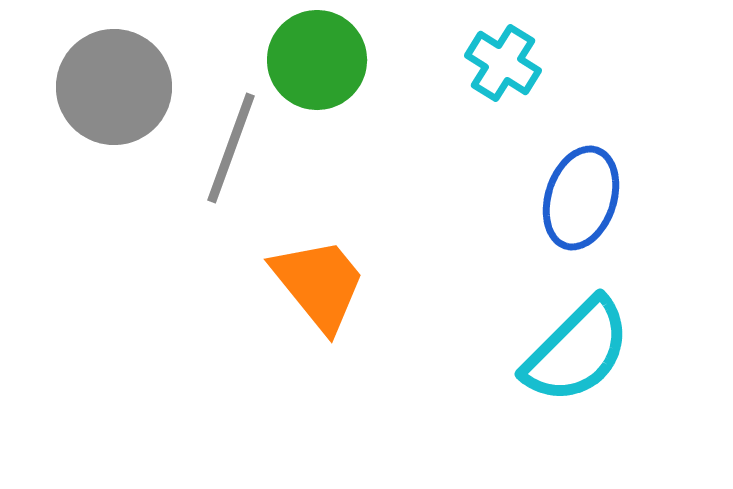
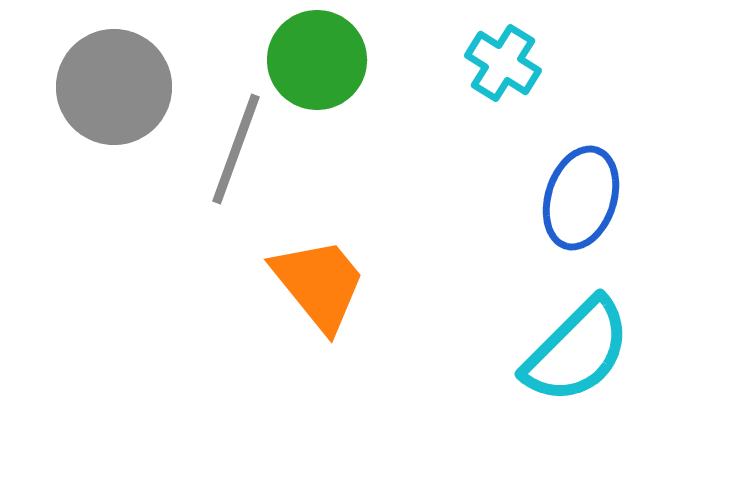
gray line: moved 5 px right, 1 px down
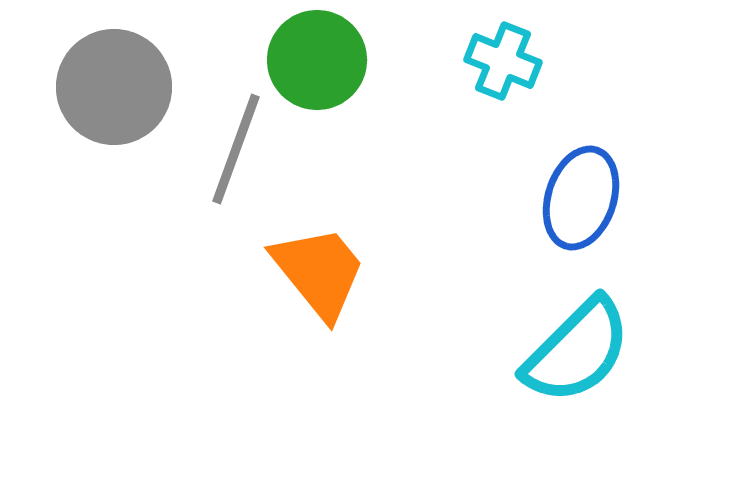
cyan cross: moved 2 px up; rotated 10 degrees counterclockwise
orange trapezoid: moved 12 px up
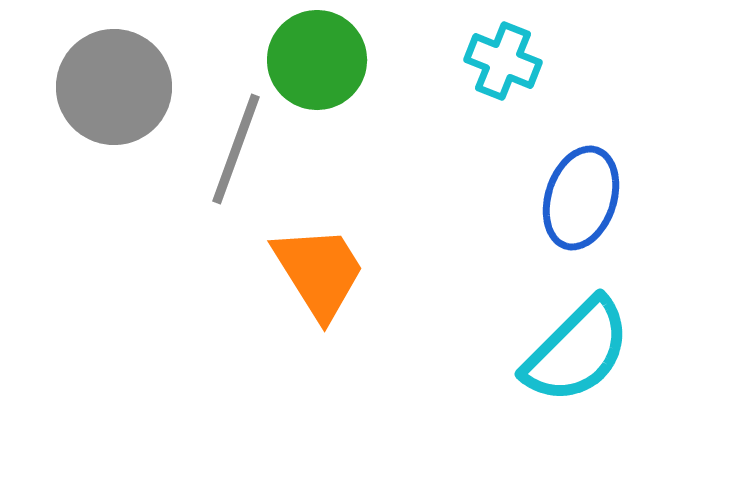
orange trapezoid: rotated 7 degrees clockwise
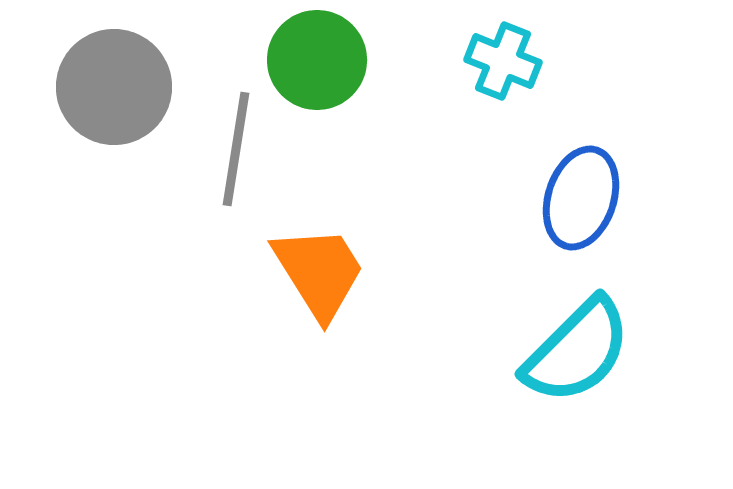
gray line: rotated 11 degrees counterclockwise
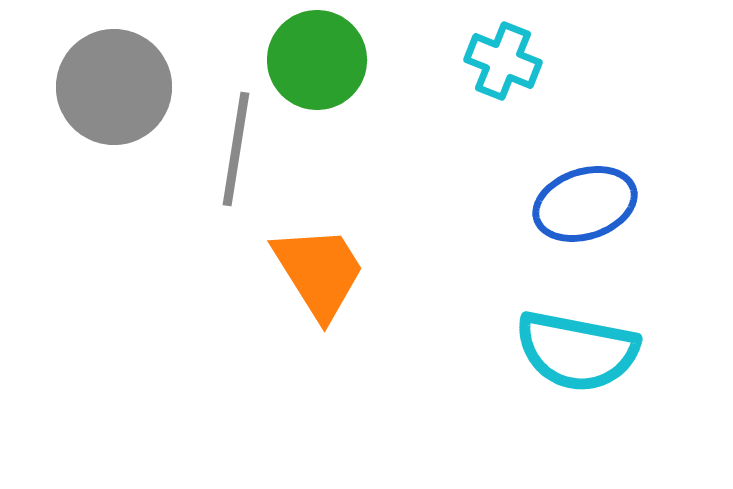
blue ellipse: moved 4 px right, 6 px down; rotated 54 degrees clockwise
cyan semicircle: rotated 56 degrees clockwise
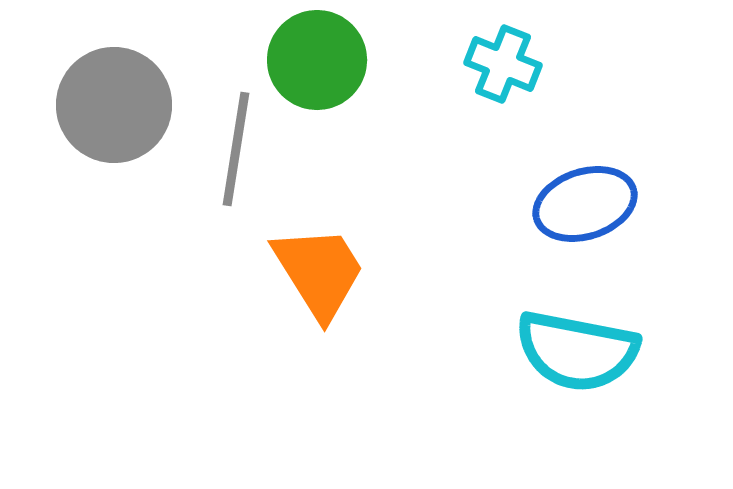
cyan cross: moved 3 px down
gray circle: moved 18 px down
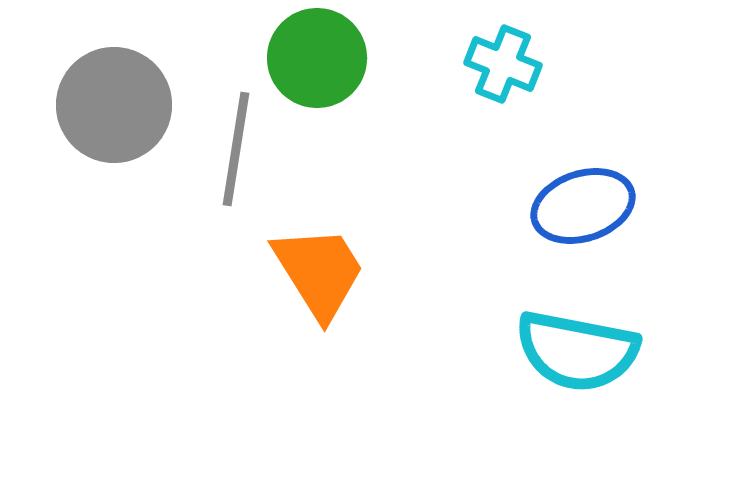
green circle: moved 2 px up
blue ellipse: moved 2 px left, 2 px down
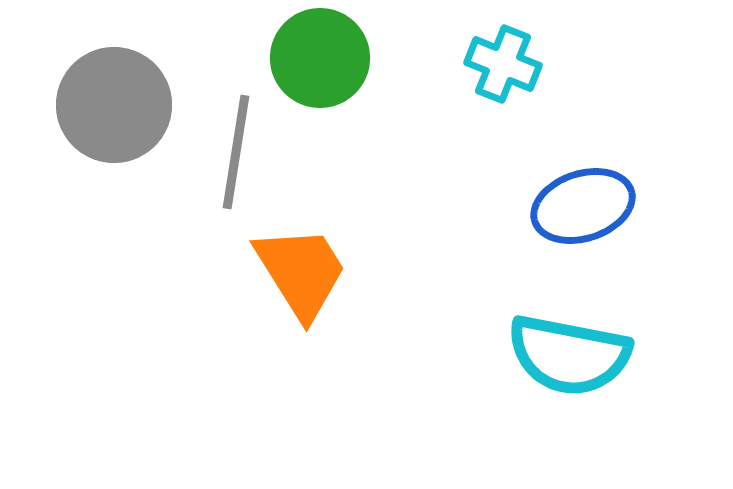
green circle: moved 3 px right
gray line: moved 3 px down
orange trapezoid: moved 18 px left
cyan semicircle: moved 8 px left, 4 px down
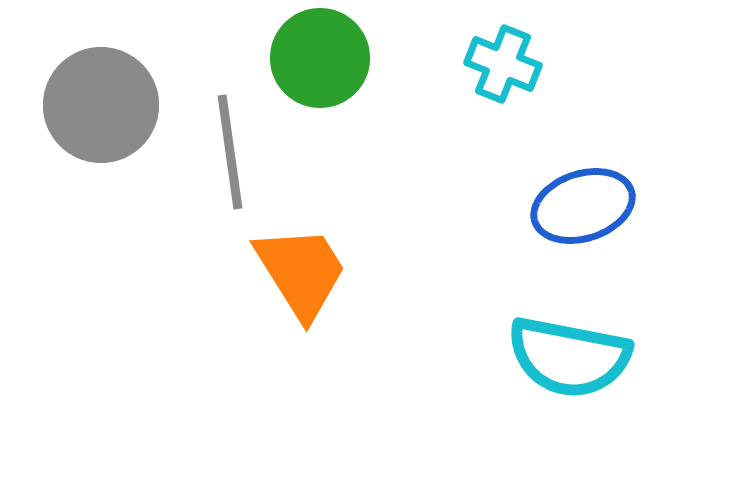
gray circle: moved 13 px left
gray line: moved 6 px left; rotated 17 degrees counterclockwise
cyan semicircle: moved 2 px down
